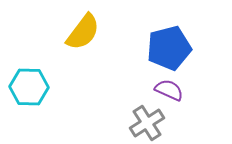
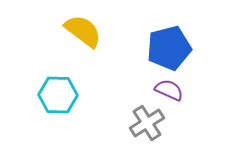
yellow semicircle: moved 1 px up; rotated 90 degrees counterclockwise
cyan hexagon: moved 29 px right, 8 px down
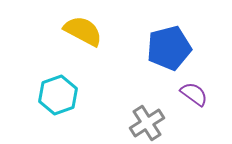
yellow semicircle: rotated 9 degrees counterclockwise
purple semicircle: moved 25 px right, 4 px down; rotated 12 degrees clockwise
cyan hexagon: rotated 21 degrees counterclockwise
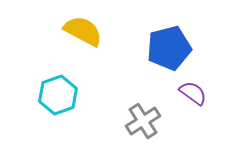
purple semicircle: moved 1 px left, 1 px up
gray cross: moved 4 px left, 2 px up
